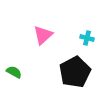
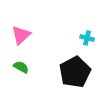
pink triangle: moved 22 px left
green semicircle: moved 7 px right, 5 px up
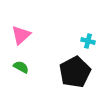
cyan cross: moved 1 px right, 3 px down
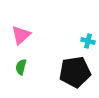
green semicircle: rotated 105 degrees counterclockwise
black pentagon: rotated 20 degrees clockwise
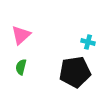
cyan cross: moved 1 px down
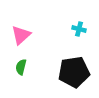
cyan cross: moved 9 px left, 13 px up
black pentagon: moved 1 px left
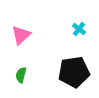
cyan cross: rotated 24 degrees clockwise
green semicircle: moved 8 px down
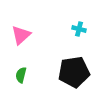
cyan cross: rotated 24 degrees counterclockwise
